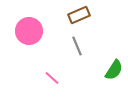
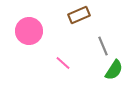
gray line: moved 26 px right
pink line: moved 11 px right, 15 px up
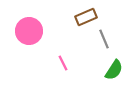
brown rectangle: moved 7 px right, 2 px down
gray line: moved 1 px right, 7 px up
pink line: rotated 21 degrees clockwise
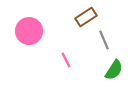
brown rectangle: rotated 10 degrees counterclockwise
gray line: moved 1 px down
pink line: moved 3 px right, 3 px up
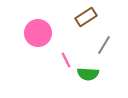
pink circle: moved 9 px right, 2 px down
gray line: moved 5 px down; rotated 54 degrees clockwise
green semicircle: moved 26 px left, 4 px down; rotated 60 degrees clockwise
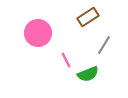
brown rectangle: moved 2 px right
green semicircle: rotated 25 degrees counterclockwise
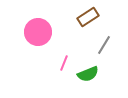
pink circle: moved 1 px up
pink line: moved 2 px left, 3 px down; rotated 49 degrees clockwise
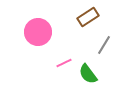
pink line: rotated 42 degrees clockwise
green semicircle: rotated 75 degrees clockwise
